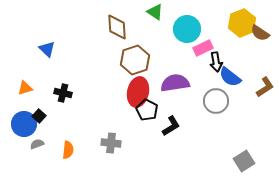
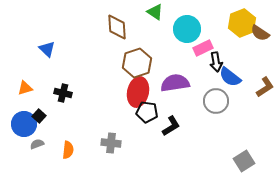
brown hexagon: moved 2 px right, 3 px down
black pentagon: moved 2 px down; rotated 20 degrees counterclockwise
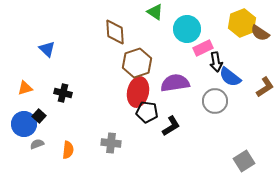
brown diamond: moved 2 px left, 5 px down
gray circle: moved 1 px left
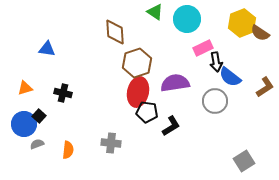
cyan circle: moved 10 px up
blue triangle: rotated 36 degrees counterclockwise
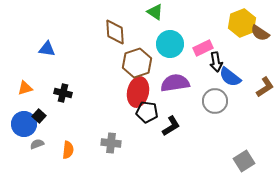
cyan circle: moved 17 px left, 25 px down
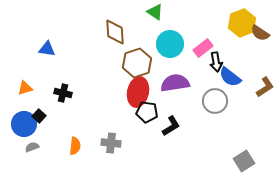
pink rectangle: rotated 12 degrees counterclockwise
gray semicircle: moved 5 px left, 3 px down
orange semicircle: moved 7 px right, 4 px up
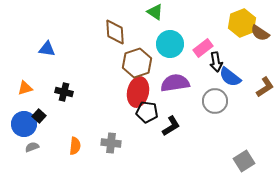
black cross: moved 1 px right, 1 px up
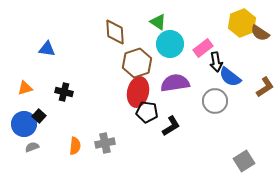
green triangle: moved 3 px right, 10 px down
gray cross: moved 6 px left; rotated 18 degrees counterclockwise
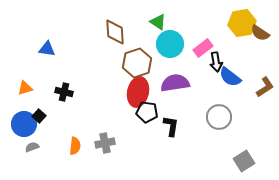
yellow hexagon: rotated 12 degrees clockwise
gray circle: moved 4 px right, 16 px down
black L-shape: rotated 50 degrees counterclockwise
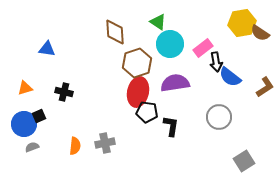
black square: rotated 24 degrees clockwise
